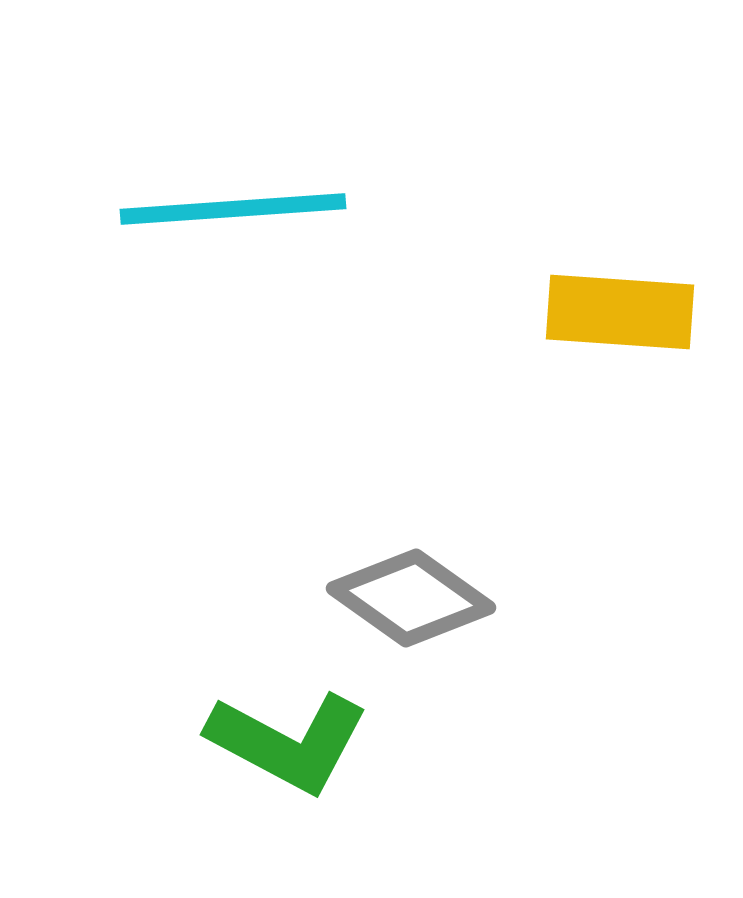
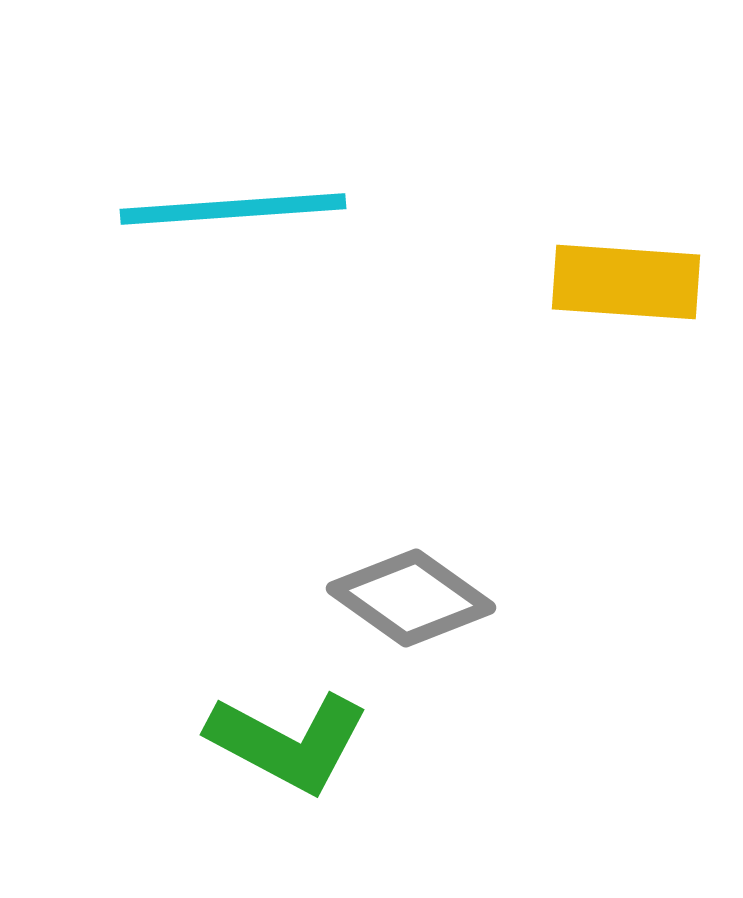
yellow rectangle: moved 6 px right, 30 px up
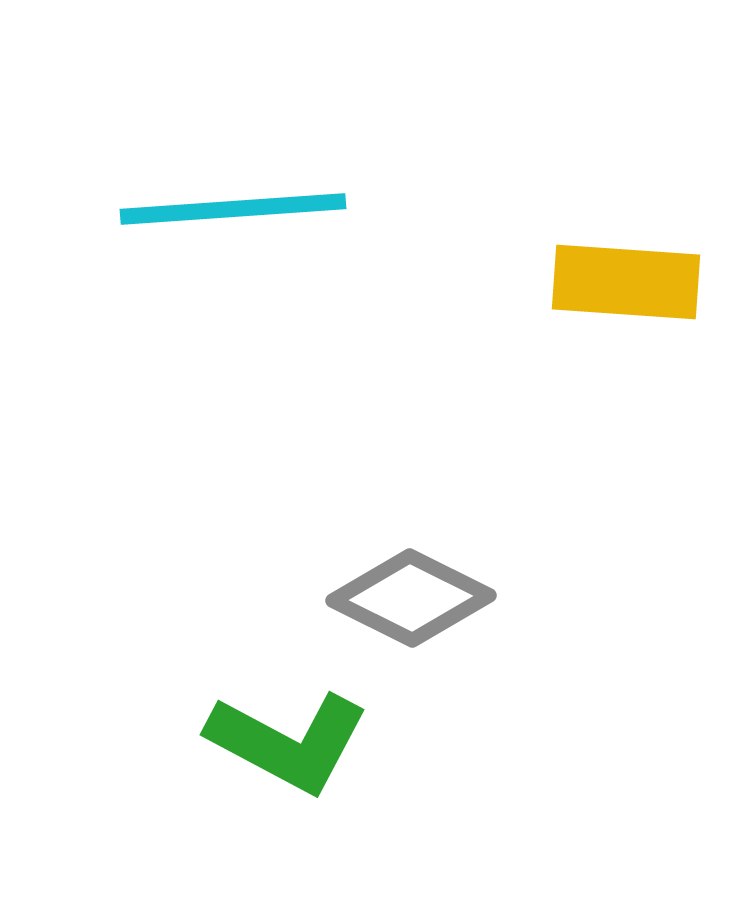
gray diamond: rotated 9 degrees counterclockwise
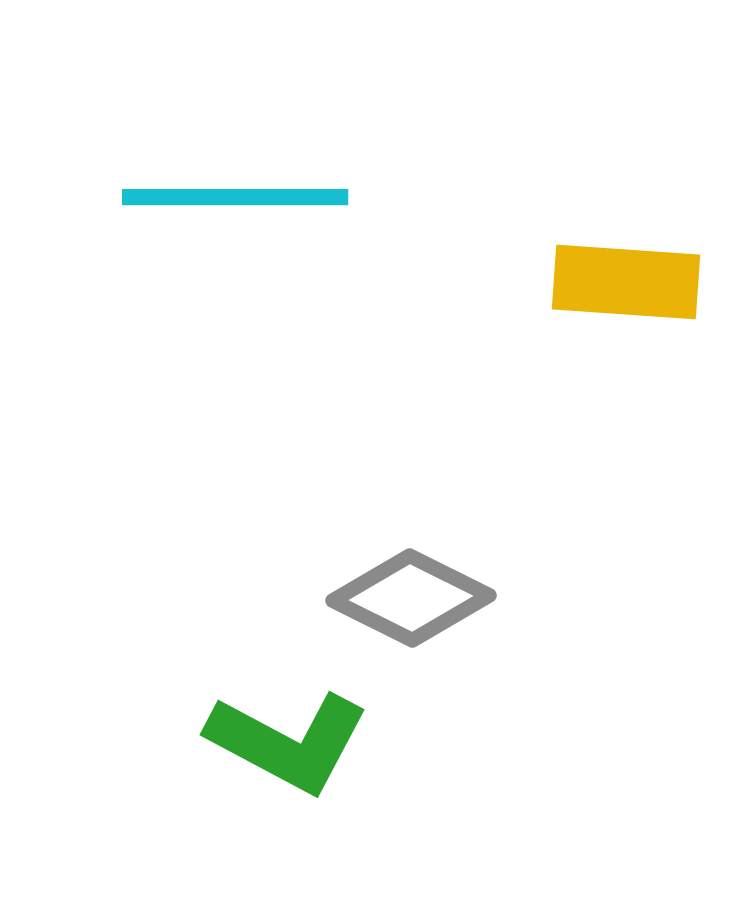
cyan line: moved 2 px right, 12 px up; rotated 4 degrees clockwise
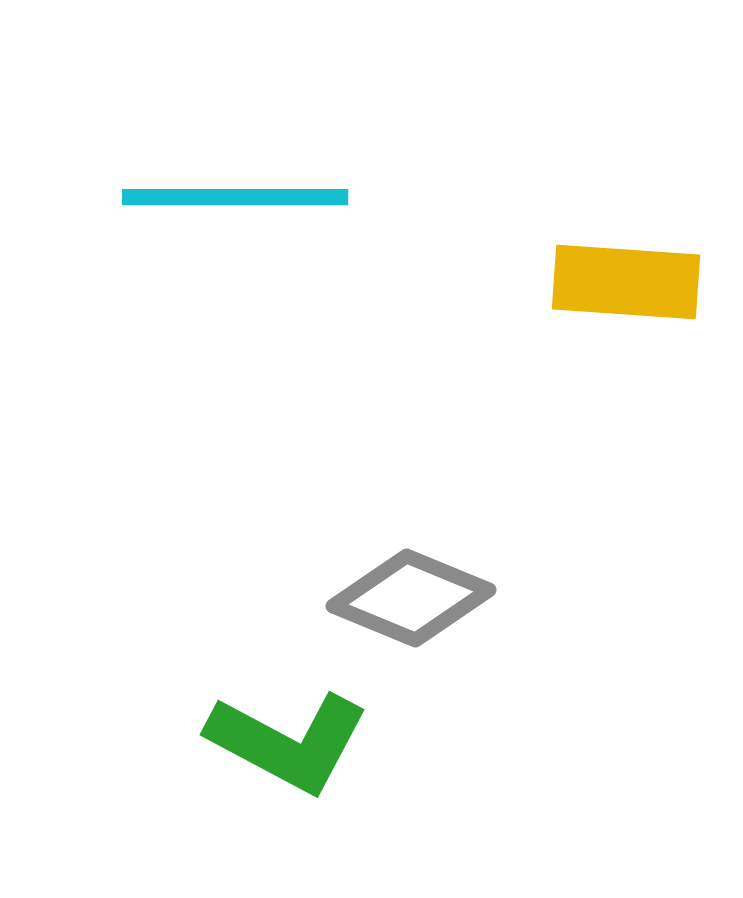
gray diamond: rotated 4 degrees counterclockwise
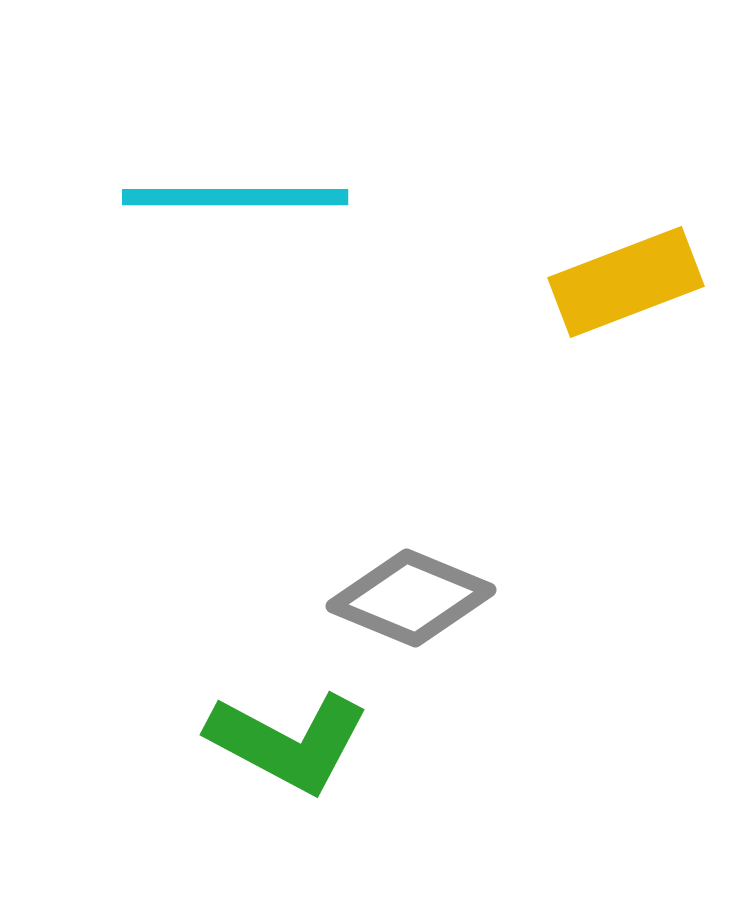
yellow rectangle: rotated 25 degrees counterclockwise
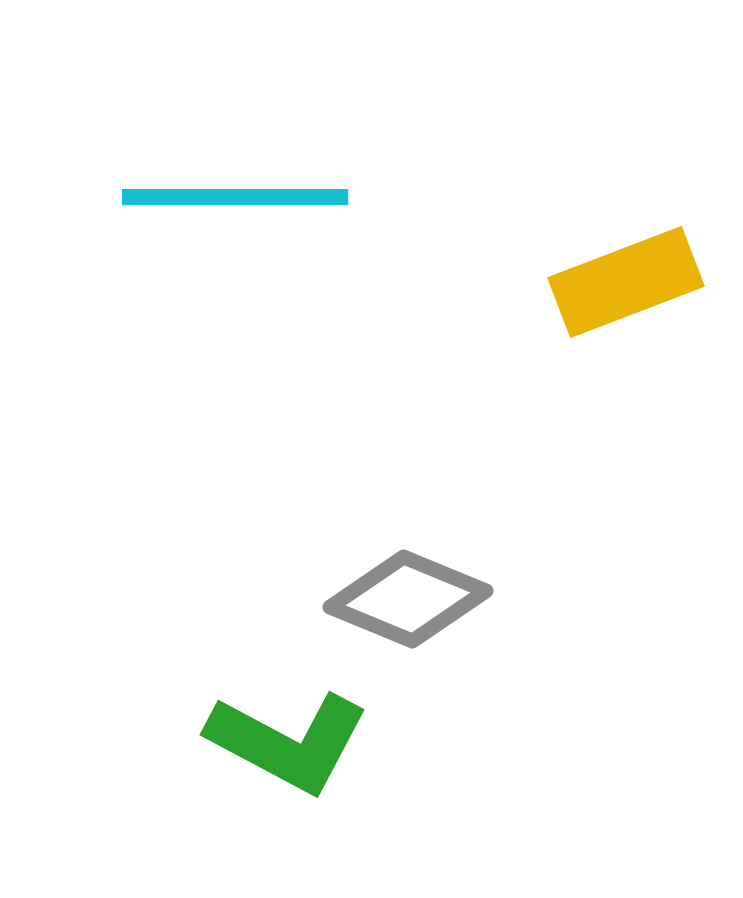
gray diamond: moved 3 px left, 1 px down
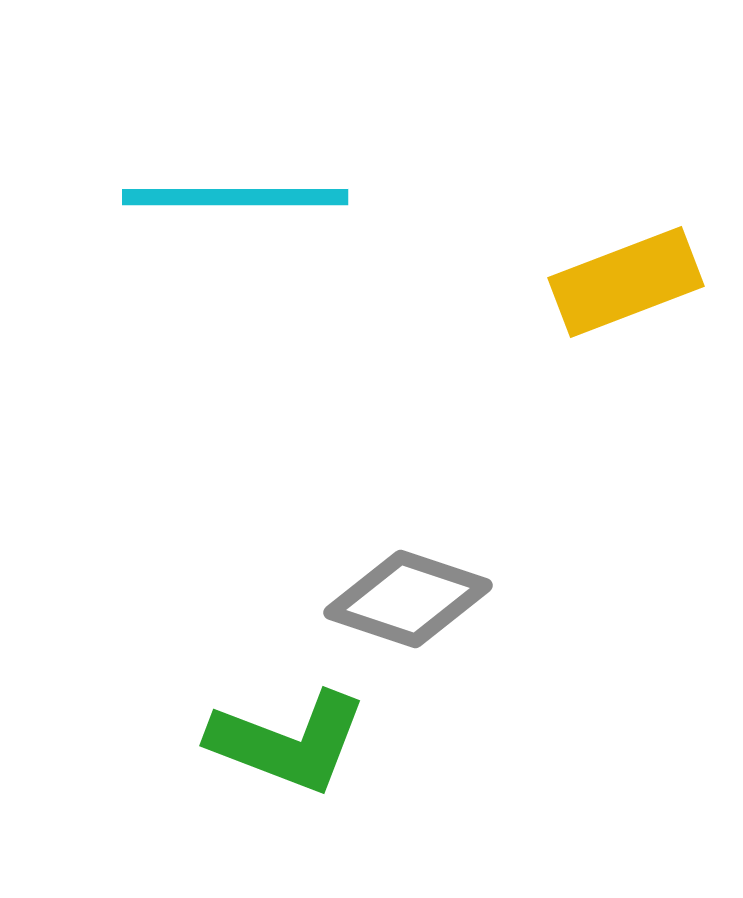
gray diamond: rotated 4 degrees counterclockwise
green L-shape: rotated 7 degrees counterclockwise
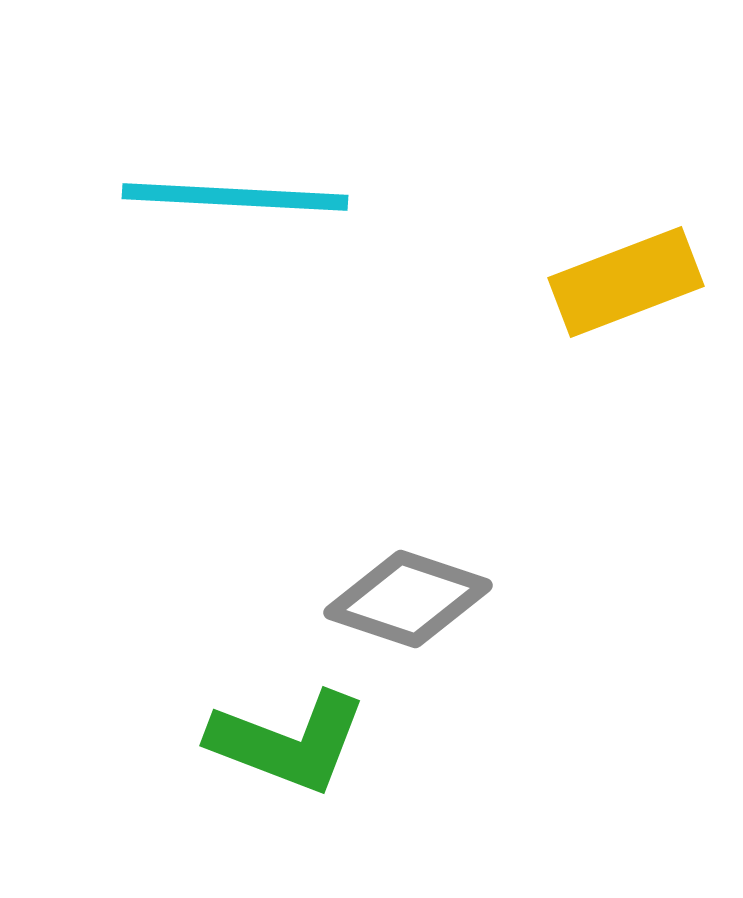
cyan line: rotated 3 degrees clockwise
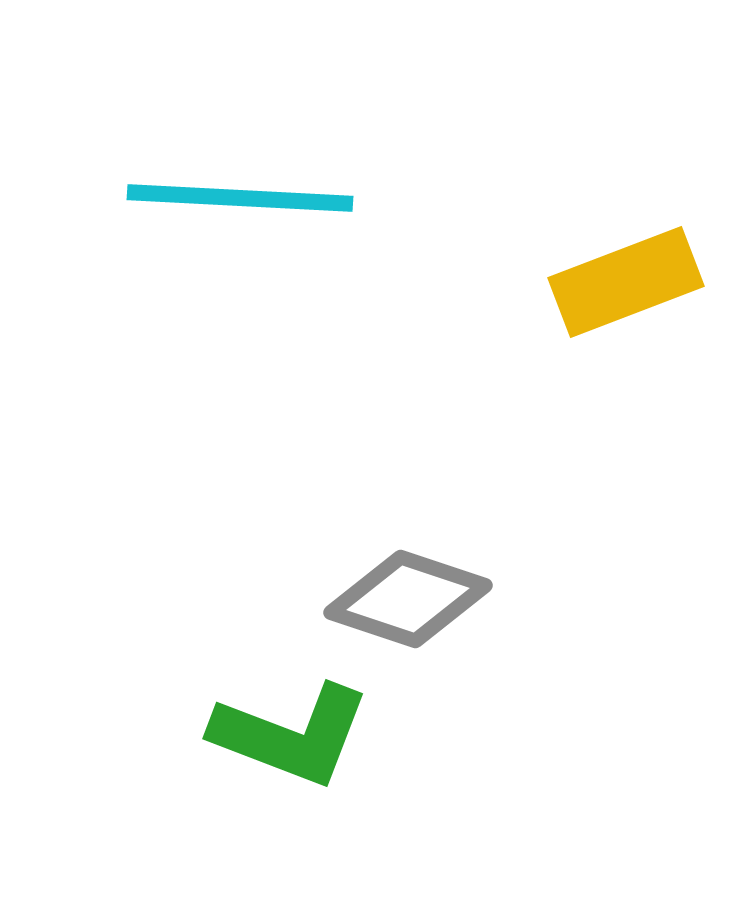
cyan line: moved 5 px right, 1 px down
green L-shape: moved 3 px right, 7 px up
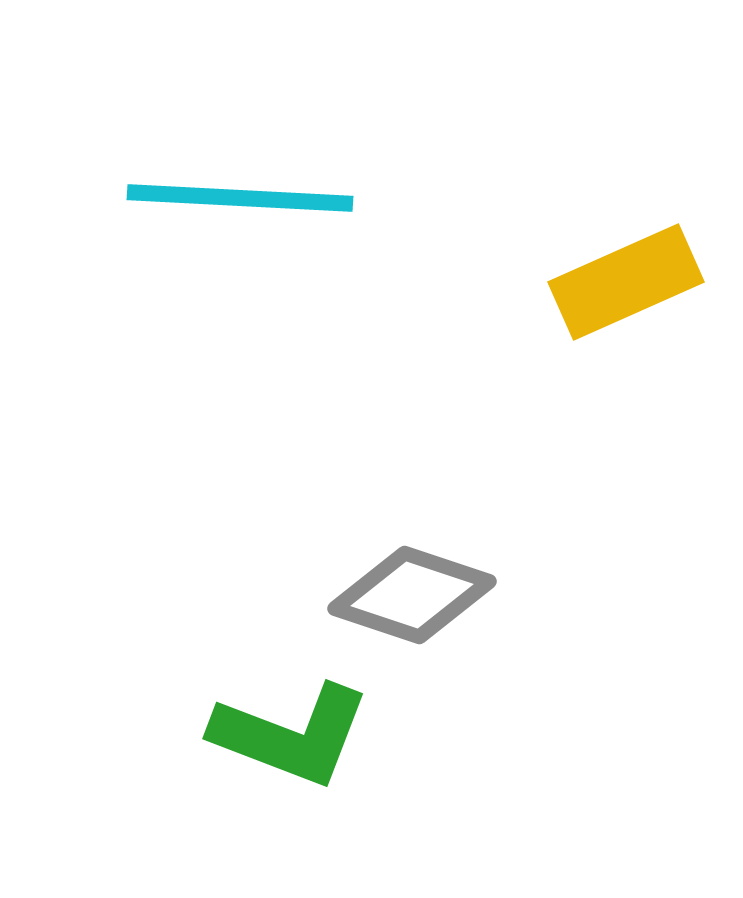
yellow rectangle: rotated 3 degrees counterclockwise
gray diamond: moved 4 px right, 4 px up
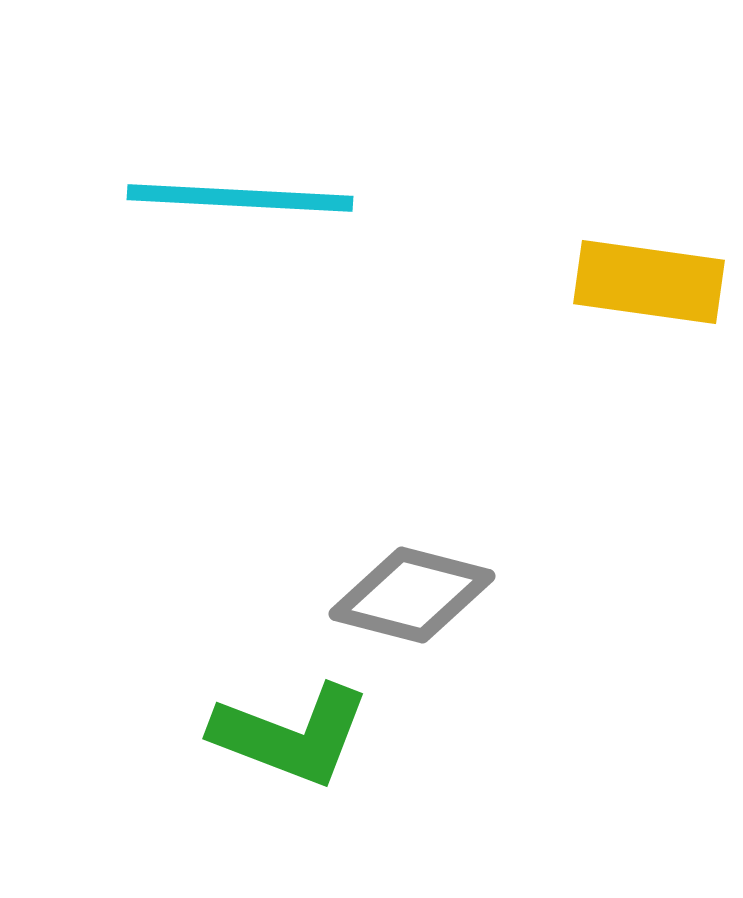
yellow rectangle: moved 23 px right; rotated 32 degrees clockwise
gray diamond: rotated 4 degrees counterclockwise
